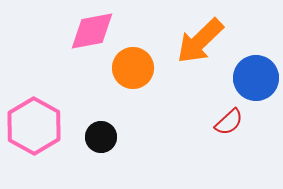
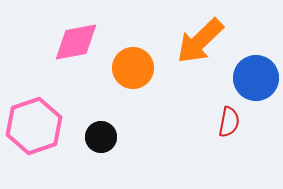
pink diamond: moved 16 px left, 11 px down
red semicircle: rotated 36 degrees counterclockwise
pink hexagon: rotated 12 degrees clockwise
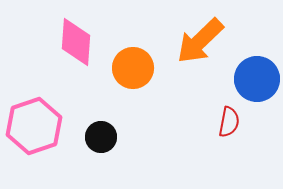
pink diamond: rotated 75 degrees counterclockwise
blue circle: moved 1 px right, 1 px down
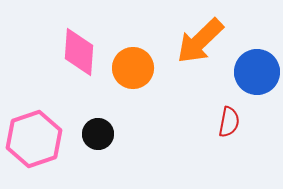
pink diamond: moved 3 px right, 10 px down
blue circle: moved 7 px up
pink hexagon: moved 13 px down
black circle: moved 3 px left, 3 px up
